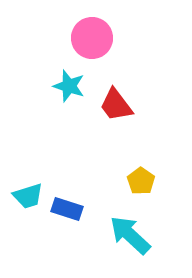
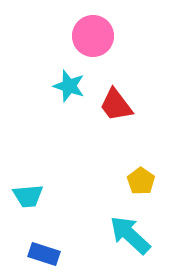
pink circle: moved 1 px right, 2 px up
cyan trapezoid: rotated 12 degrees clockwise
blue rectangle: moved 23 px left, 45 px down
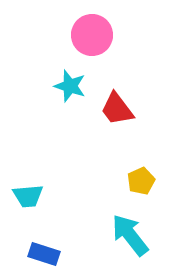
pink circle: moved 1 px left, 1 px up
cyan star: moved 1 px right
red trapezoid: moved 1 px right, 4 px down
yellow pentagon: rotated 12 degrees clockwise
cyan arrow: rotated 9 degrees clockwise
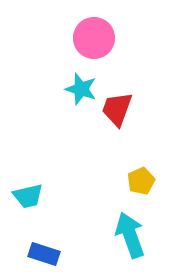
pink circle: moved 2 px right, 3 px down
cyan star: moved 11 px right, 3 px down
red trapezoid: rotated 57 degrees clockwise
cyan trapezoid: rotated 8 degrees counterclockwise
cyan arrow: rotated 18 degrees clockwise
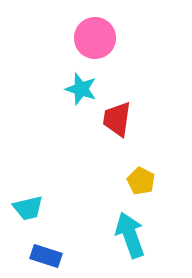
pink circle: moved 1 px right
red trapezoid: moved 10 px down; rotated 12 degrees counterclockwise
yellow pentagon: rotated 20 degrees counterclockwise
cyan trapezoid: moved 12 px down
blue rectangle: moved 2 px right, 2 px down
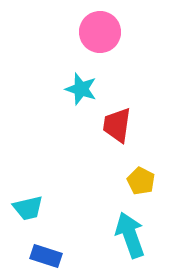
pink circle: moved 5 px right, 6 px up
red trapezoid: moved 6 px down
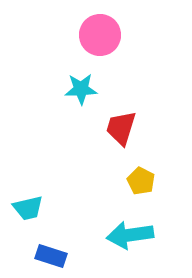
pink circle: moved 3 px down
cyan star: rotated 20 degrees counterclockwise
red trapezoid: moved 4 px right, 3 px down; rotated 9 degrees clockwise
cyan arrow: rotated 78 degrees counterclockwise
blue rectangle: moved 5 px right
